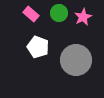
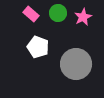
green circle: moved 1 px left
gray circle: moved 4 px down
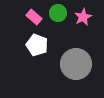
pink rectangle: moved 3 px right, 3 px down
white pentagon: moved 1 px left, 2 px up
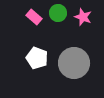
pink star: rotated 24 degrees counterclockwise
white pentagon: moved 13 px down
gray circle: moved 2 px left, 1 px up
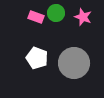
green circle: moved 2 px left
pink rectangle: moved 2 px right; rotated 21 degrees counterclockwise
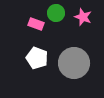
pink rectangle: moved 7 px down
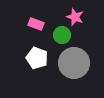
green circle: moved 6 px right, 22 px down
pink star: moved 8 px left
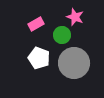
pink rectangle: rotated 49 degrees counterclockwise
white pentagon: moved 2 px right
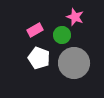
pink rectangle: moved 1 px left, 6 px down
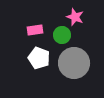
pink rectangle: rotated 21 degrees clockwise
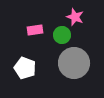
white pentagon: moved 14 px left, 10 px down
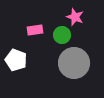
white pentagon: moved 9 px left, 8 px up
